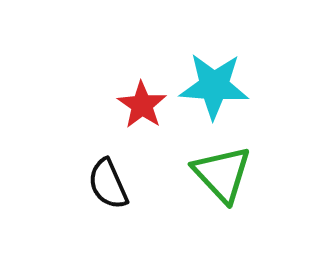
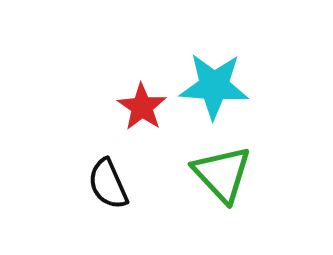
red star: moved 2 px down
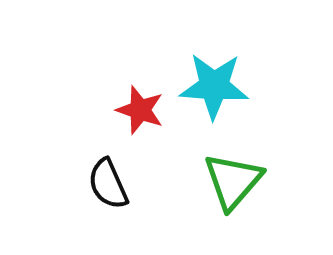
red star: moved 2 px left, 3 px down; rotated 15 degrees counterclockwise
green triangle: moved 11 px right, 7 px down; rotated 24 degrees clockwise
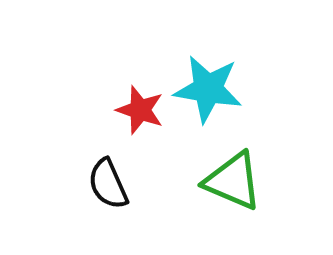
cyan star: moved 6 px left, 3 px down; rotated 6 degrees clockwise
green triangle: rotated 48 degrees counterclockwise
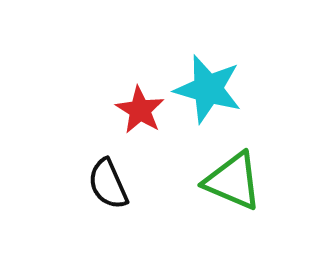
cyan star: rotated 6 degrees clockwise
red star: rotated 12 degrees clockwise
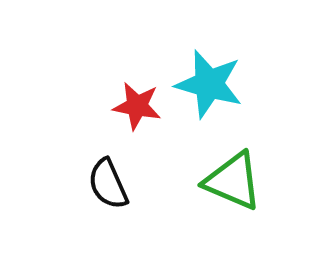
cyan star: moved 1 px right, 5 px up
red star: moved 3 px left, 4 px up; rotated 21 degrees counterclockwise
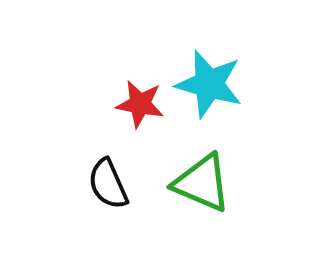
red star: moved 3 px right, 2 px up
green triangle: moved 31 px left, 2 px down
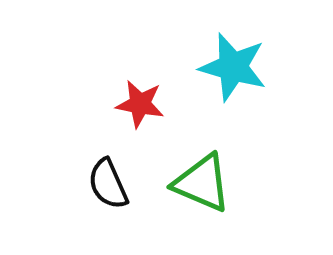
cyan star: moved 24 px right, 17 px up
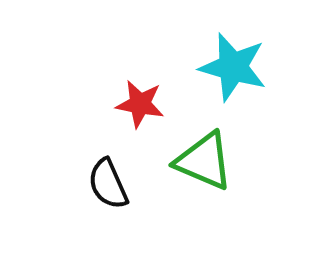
green triangle: moved 2 px right, 22 px up
